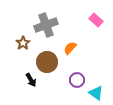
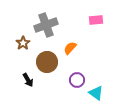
pink rectangle: rotated 48 degrees counterclockwise
black arrow: moved 3 px left
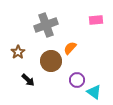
brown star: moved 5 px left, 9 px down
brown circle: moved 4 px right, 1 px up
black arrow: rotated 16 degrees counterclockwise
cyan triangle: moved 2 px left, 1 px up
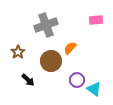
cyan triangle: moved 3 px up
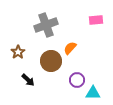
cyan triangle: moved 1 px left, 4 px down; rotated 35 degrees counterclockwise
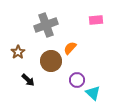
cyan triangle: rotated 42 degrees clockwise
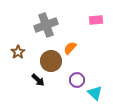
black arrow: moved 10 px right
cyan triangle: moved 2 px right
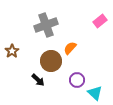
pink rectangle: moved 4 px right, 1 px down; rotated 32 degrees counterclockwise
brown star: moved 6 px left, 1 px up
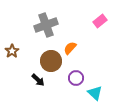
purple circle: moved 1 px left, 2 px up
